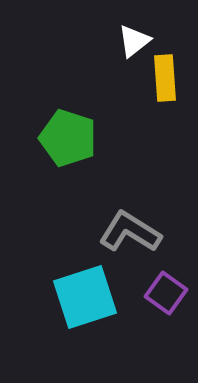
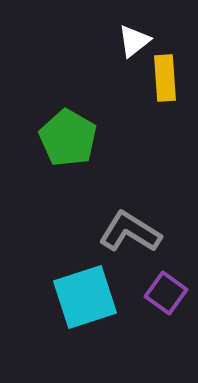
green pentagon: rotated 12 degrees clockwise
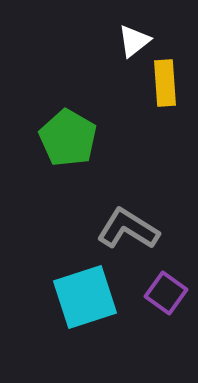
yellow rectangle: moved 5 px down
gray L-shape: moved 2 px left, 3 px up
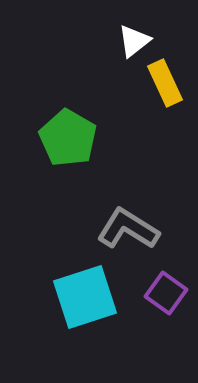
yellow rectangle: rotated 21 degrees counterclockwise
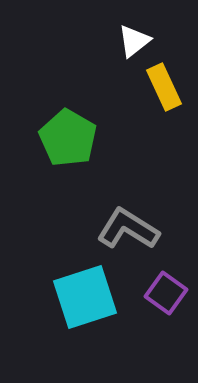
yellow rectangle: moved 1 px left, 4 px down
